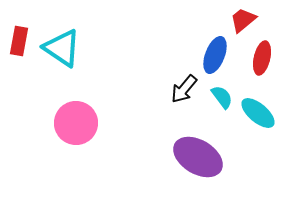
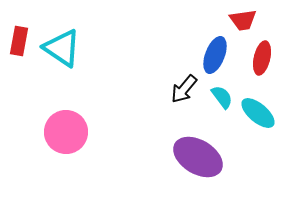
red trapezoid: rotated 148 degrees counterclockwise
pink circle: moved 10 px left, 9 px down
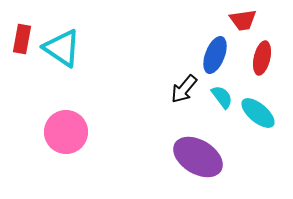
red rectangle: moved 3 px right, 2 px up
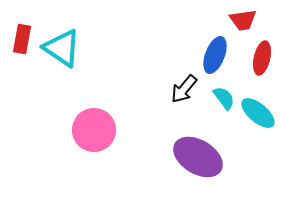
cyan semicircle: moved 2 px right, 1 px down
pink circle: moved 28 px right, 2 px up
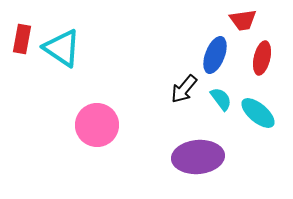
cyan semicircle: moved 3 px left, 1 px down
pink circle: moved 3 px right, 5 px up
purple ellipse: rotated 36 degrees counterclockwise
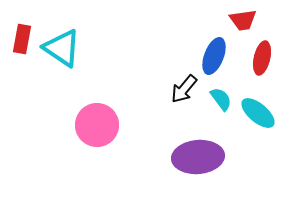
blue ellipse: moved 1 px left, 1 px down
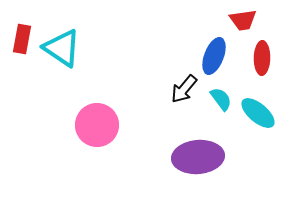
red ellipse: rotated 12 degrees counterclockwise
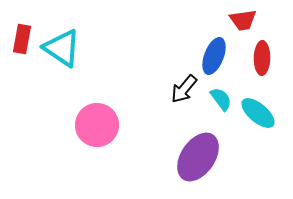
purple ellipse: rotated 51 degrees counterclockwise
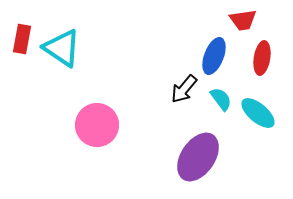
red ellipse: rotated 8 degrees clockwise
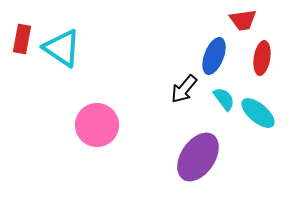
cyan semicircle: moved 3 px right
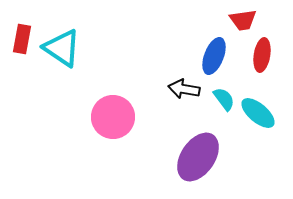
red ellipse: moved 3 px up
black arrow: rotated 60 degrees clockwise
pink circle: moved 16 px right, 8 px up
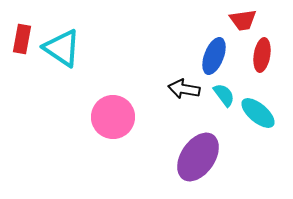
cyan semicircle: moved 4 px up
